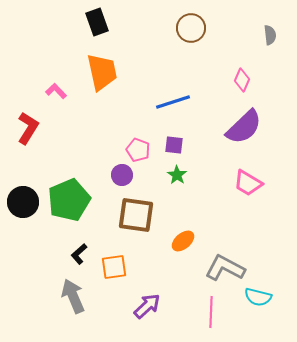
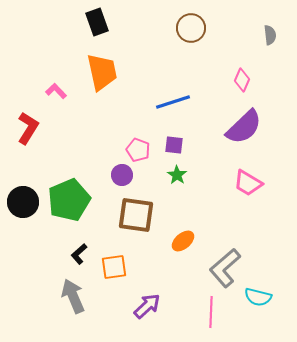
gray L-shape: rotated 69 degrees counterclockwise
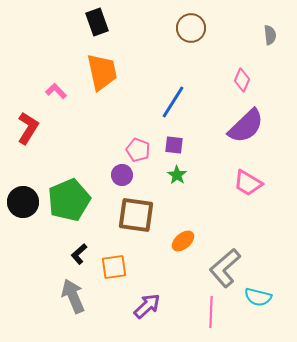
blue line: rotated 40 degrees counterclockwise
purple semicircle: moved 2 px right, 1 px up
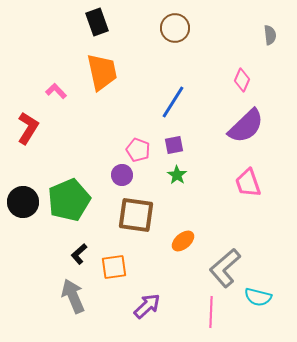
brown circle: moved 16 px left
purple square: rotated 18 degrees counterclockwise
pink trapezoid: rotated 40 degrees clockwise
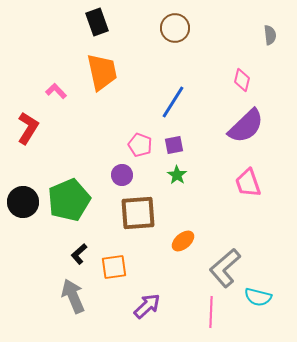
pink diamond: rotated 10 degrees counterclockwise
pink pentagon: moved 2 px right, 5 px up
brown square: moved 2 px right, 2 px up; rotated 12 degrees counterclockwise
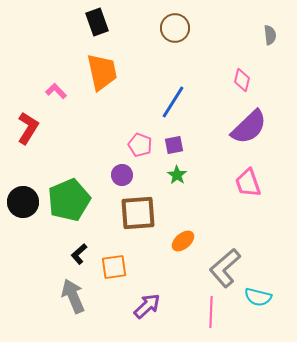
purple semicircle: moved 3 px right, 1 px down
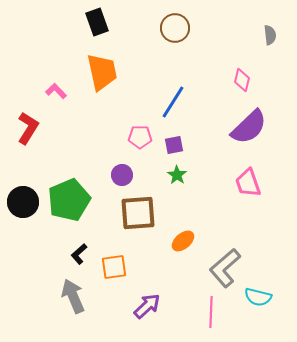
pink pentagon: moved 8 px up; rotated 20 degrees counterclockwise
